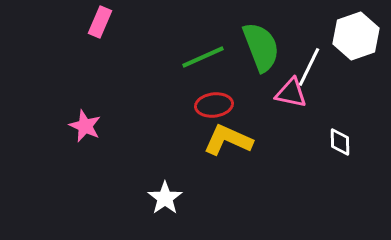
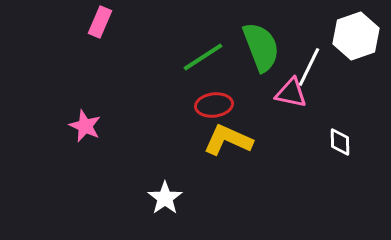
green line: rotated 9 degrees counterclockwise
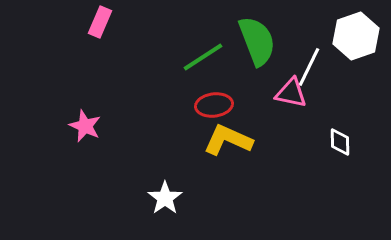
green semicircle: moved 4 px left, 6 px up
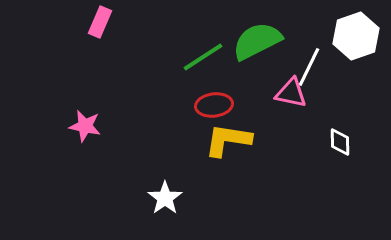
green semicircle: rotated 96 degrees counterclockwise
pink star: rotated 12 degrees counterclockwise
yellow L-shape: rotated 15 degrees counterclockwise
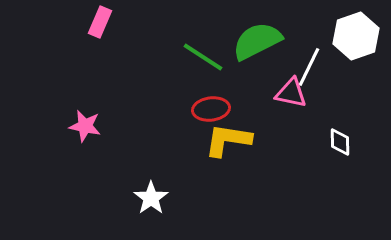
green line: rotated 66 degrees clockwise
red ellipse: moved 3 px left, 4 px down
white star: moved 14 px left
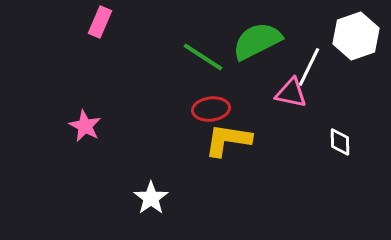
pink star: rotated 16 degrees clockwise
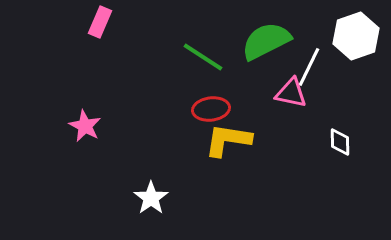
green semicircle: moved 9 px right
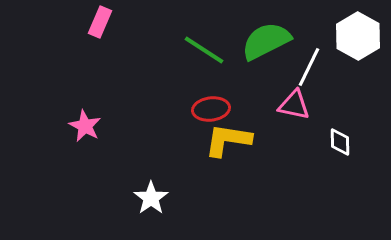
white hexagon: moved 2 px right; rotated 12 degrees counterclockwise
green line: moved 1 px right, 7 px up
pink triangle: moved 3 px right, 12 px down
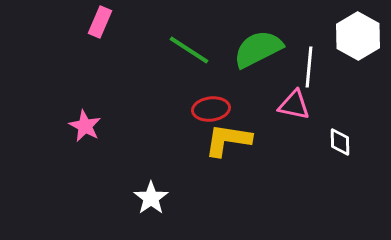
green semicircle: moved 8 px left, 8 px down
green line: moved 15 px left
white line: rotated 21 degrees counterclockwise
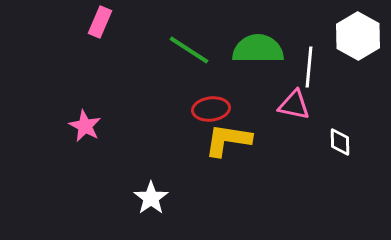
green semicircle: rotated 27 degrees clockwise
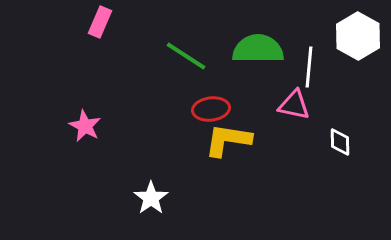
green line: moved 3 px left, 6 px down
